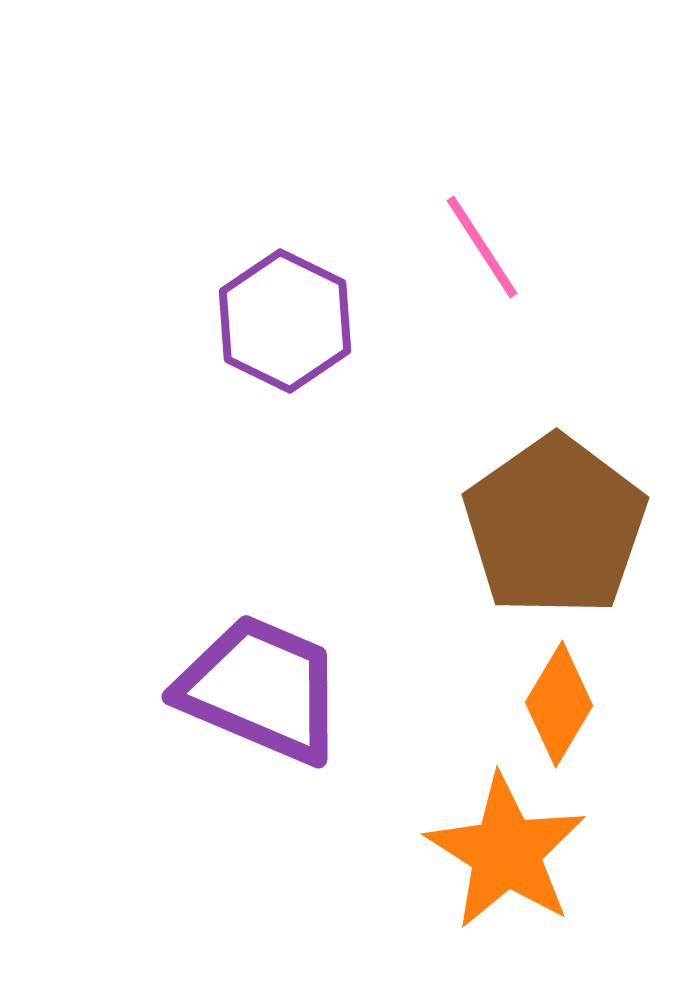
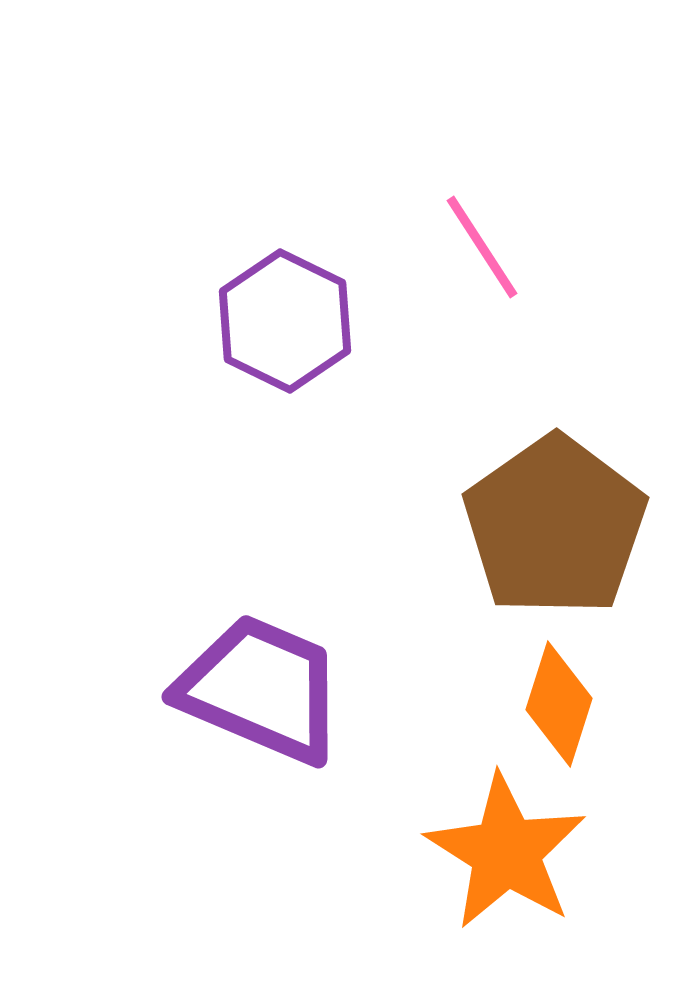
orange diamond: rotated 13 degrees counterclockwise
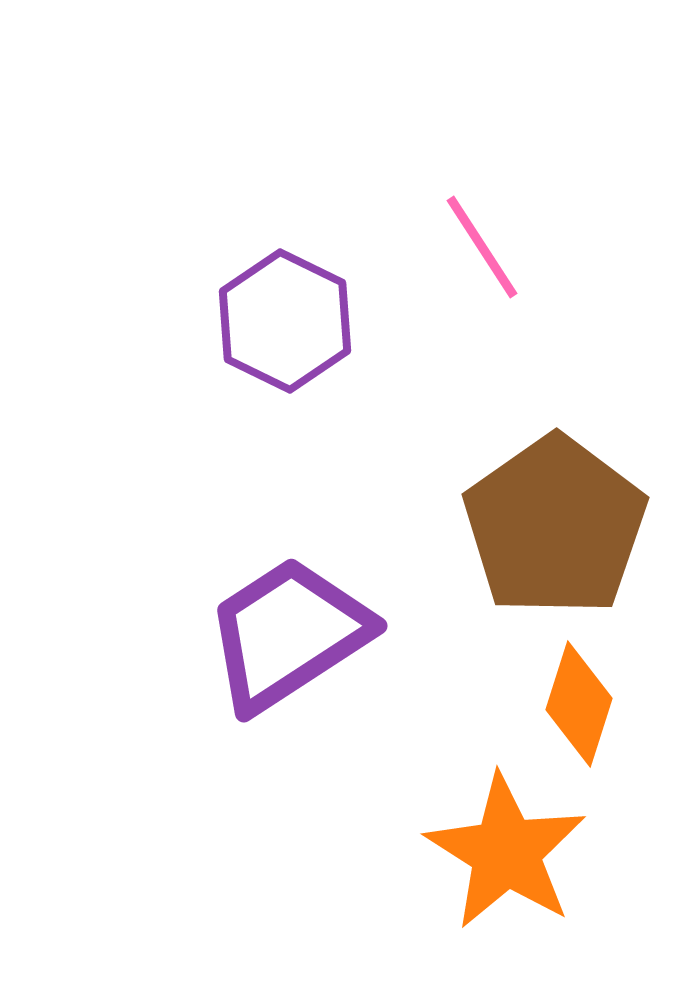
purple trapezoid: moved 27 px right, 55 px up; rotated 56 degrees counterclockwise
orange diamond: moved 20 px right
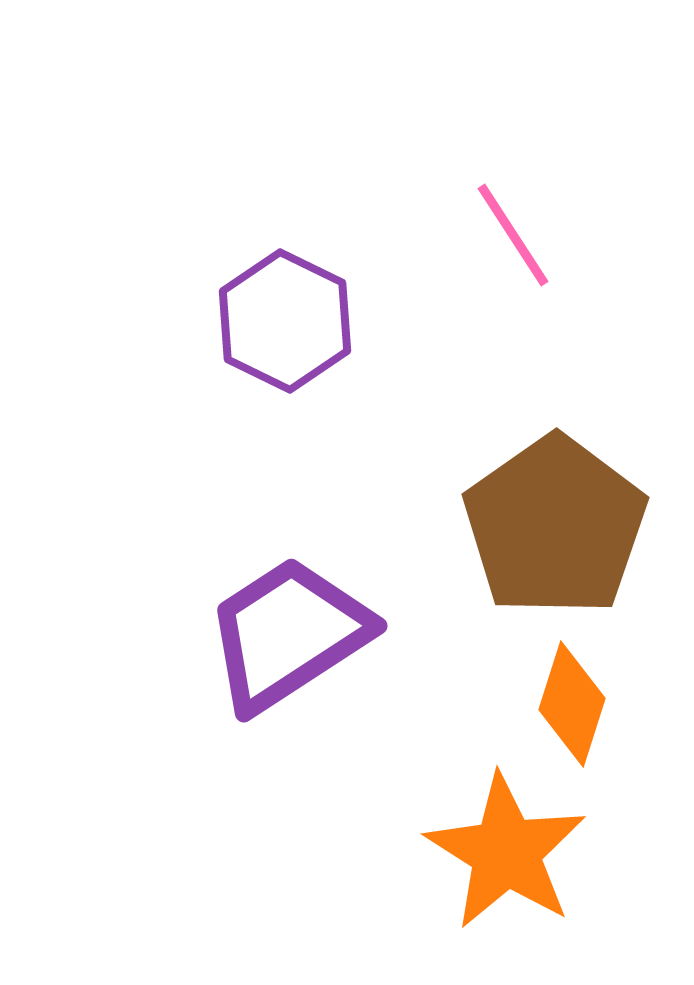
pink line: moved 31 px right, 12 px up
orange diamond: moved 7 px left
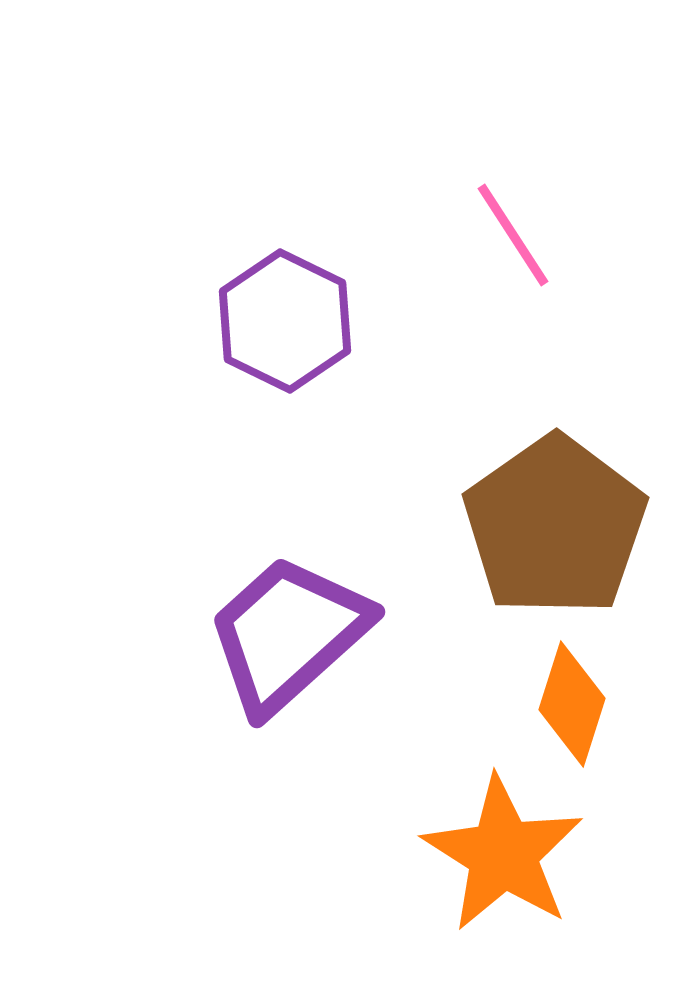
purple trapezoid: rotated 9 degrees counterclockwise
orange star: moved 3 px left, 2 px down
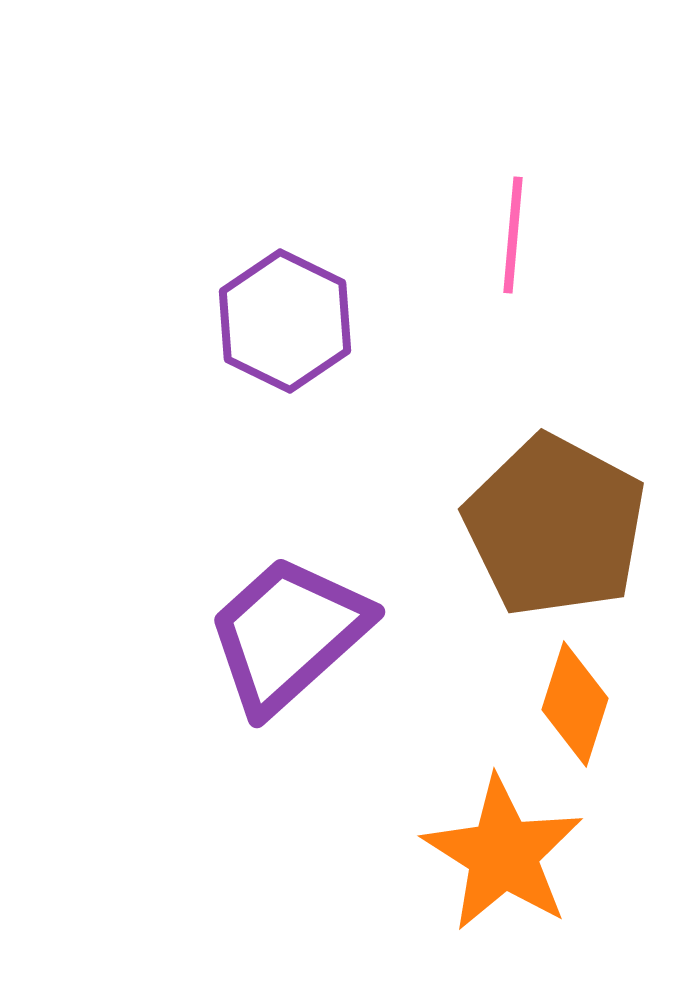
pink line: rotated 38 degrees clockwise
brown pentagon: rotated 9 degrees counterclockwise
orange diamond: moved 3 px right
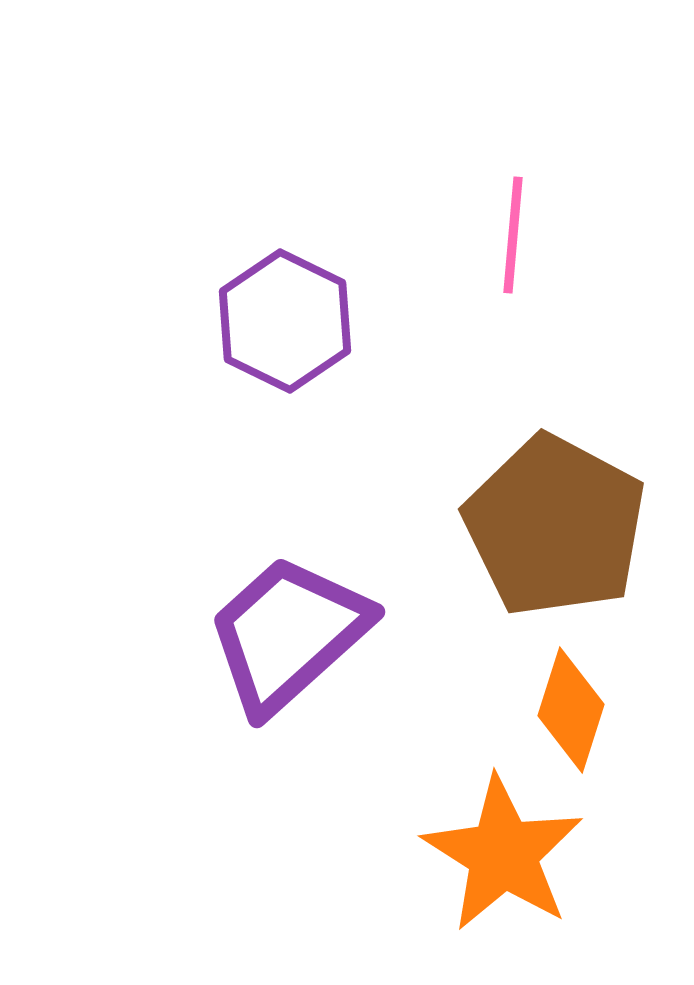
orange diamond: moved 4 px left, 6 px down
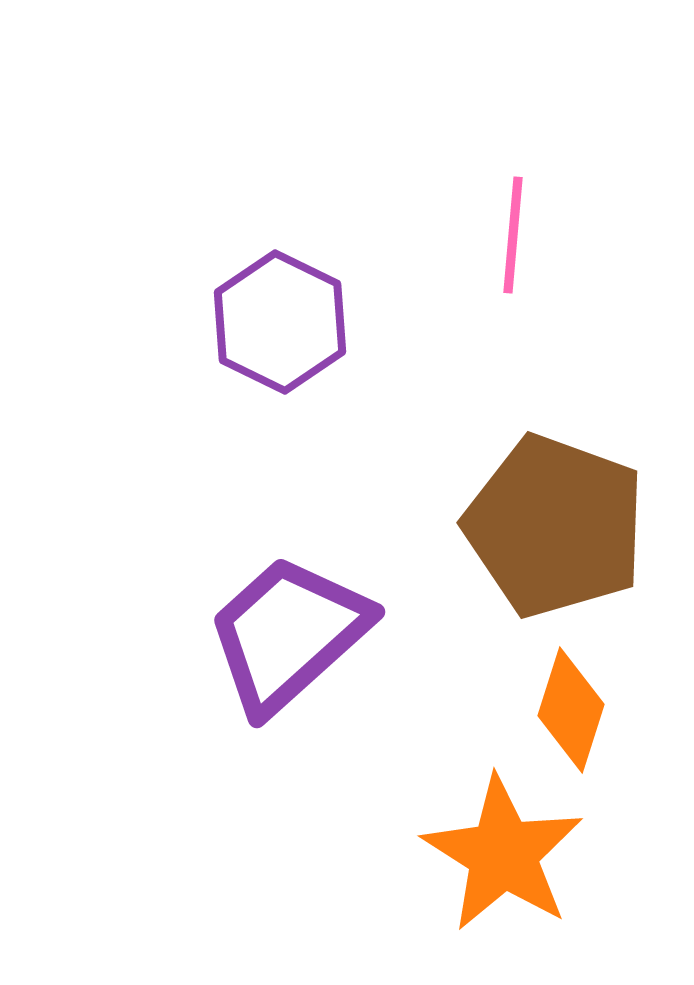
purple hexagon: moved 5 px left, 1 px down
brown pentagon: rotated 8 degrees counterclockwise
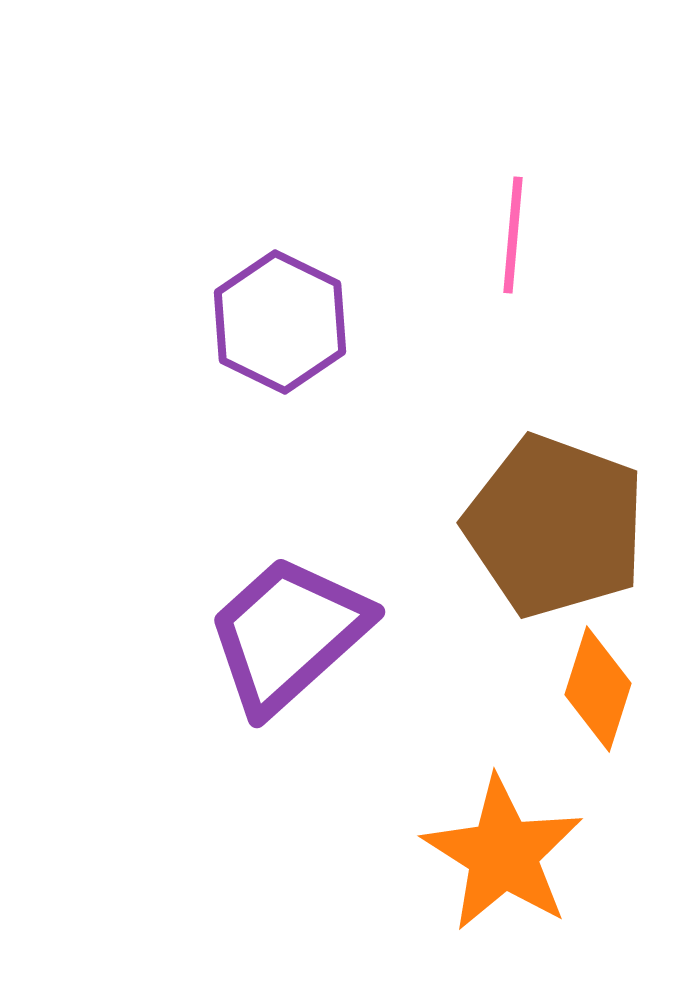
orange diamond: moved 27 px right, 21 px up
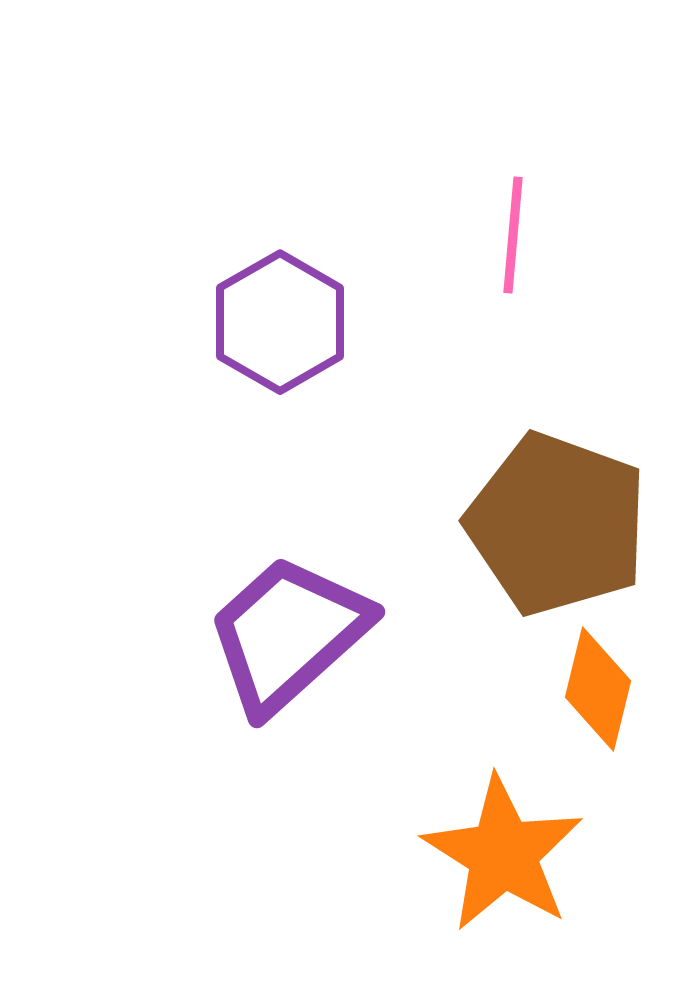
purple hexagon: rotated 4 degrees clockwise
brown pentagon: moved 2 px right, 2 px up
orange diamond: rotated 4 degrees counterclockwise
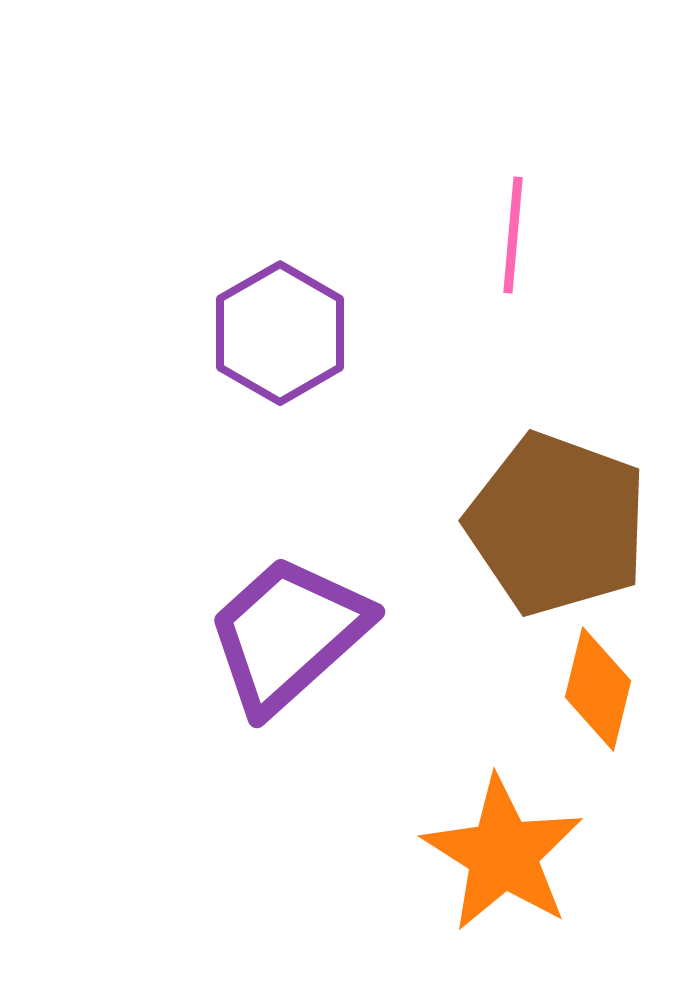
purple hexagon: moved 11 px down
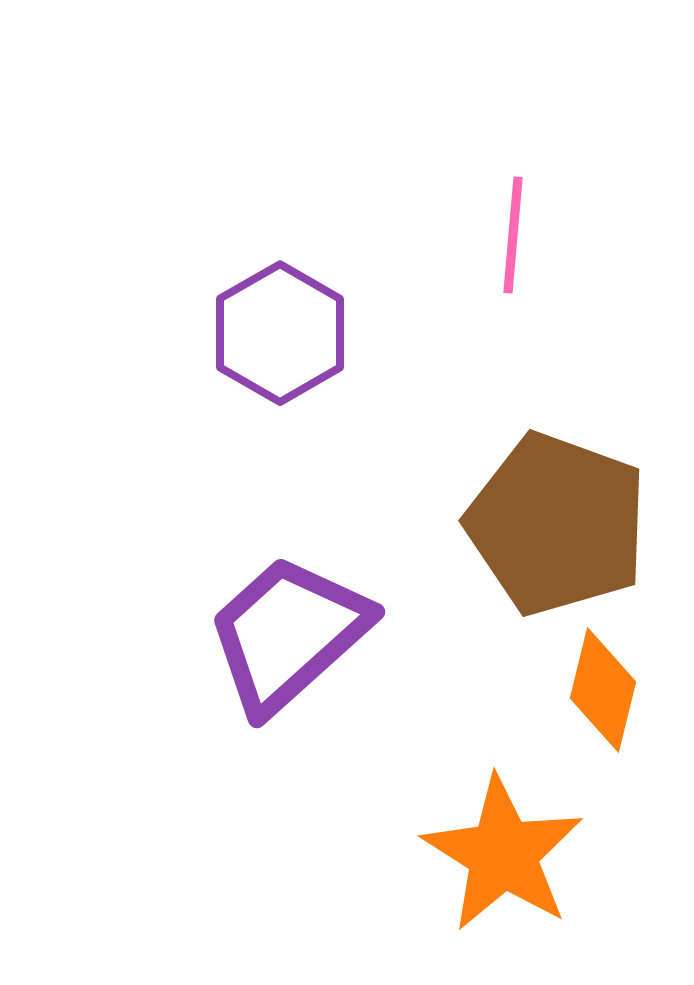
orange diamond: moved 5 px right, 1 px down
